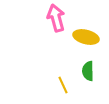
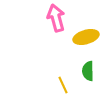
yellow ellipse: rotated 30 degrees counterclockwise
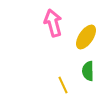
pink arrow: moved 3 px left, 5 px down
yellow ellipse: rotated 40 degrees counterclockwise
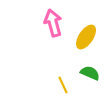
green semicircle: moved 2 px right, 2 px down; rotated 114 degrees clockwise
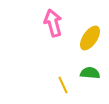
yellow ellipse: moved 4 px right, 1 px down
green semicircle: rotated 18 degrees counterclockwise
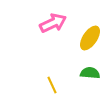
pink arrow: rotated 80 degrees clockwise
yellow line: moved 11 px left
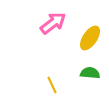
pink arrow: rotated 12 degrees counterclockwise
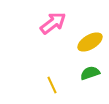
yellow ellipse: moved 4 px down; rotated 25 degrees clockwise
green semicircle: rotated 24 degrees counterclockwise
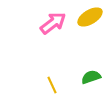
yellow ellipse: moved 25 px up
green semicircle: moved 1 px right, 4 px down
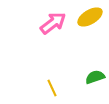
green semicircle: moved 4 px right
yellow line: moved 3 px down
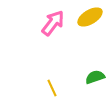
pink arrow: rotated 16 degrees counterclockwise
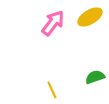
yellow line: moved 2 px down
